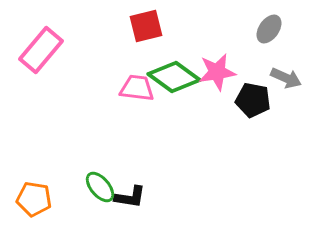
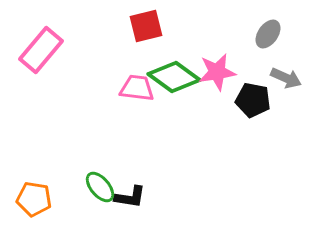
gray ellipse: moved 1 px left, 5 px down
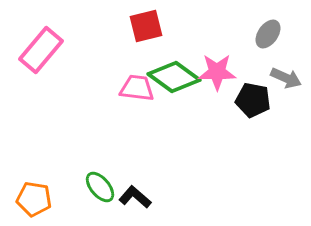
pink star: rotated 9 degrees clockwise
black L-shape: moved 5 px right; rotated 148 degrees counterclockwise
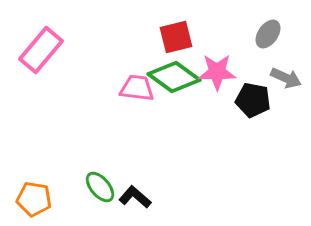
red square: moved 30 px right, 11 px down
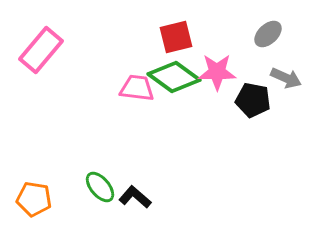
gray ellipse: rotated 12 degrees clockwise
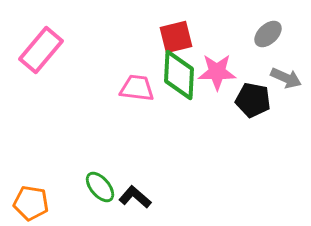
green diamond: moved 5 px right, 2 px up; rotated 57 degrees clockwise
orange pentagon: moved 3 px left, 4 px down
